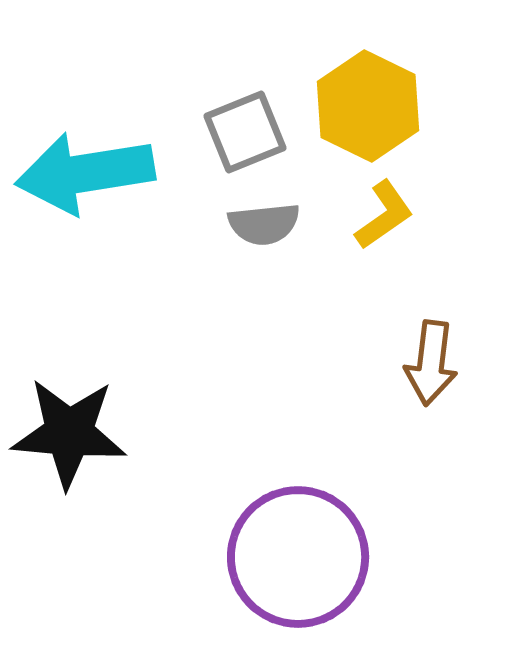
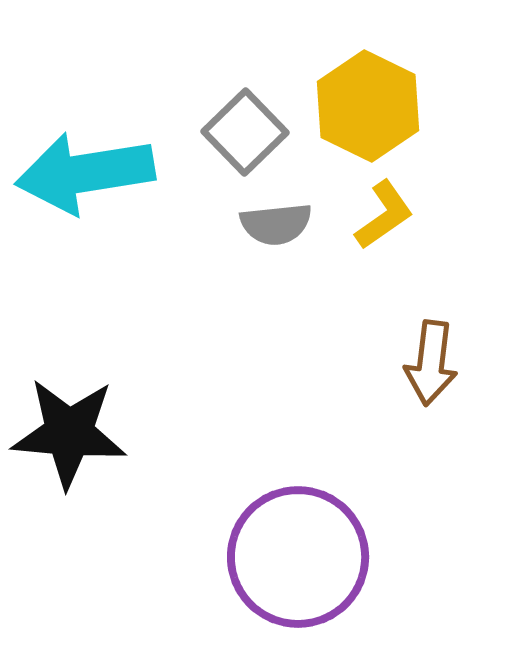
gray square: rotated 22 degrees counterclockwise
gray semicircle: moved 12 px right
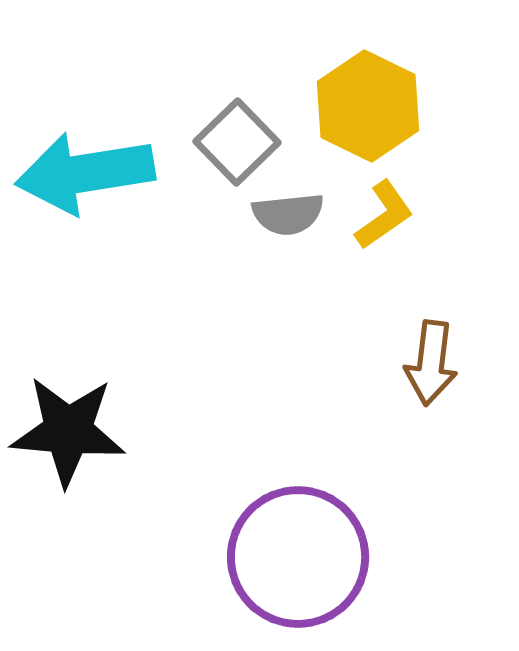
gray square: moved 8 px left, 10 px down
gray semicircle: moved 12 px right, 10 px up
black star: moved 1 px left, 2 px up
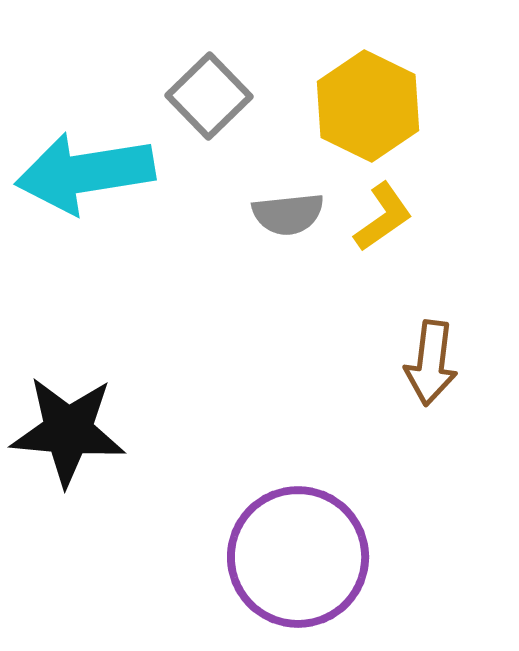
gray square: moved 28 px left, 46 px up
yellow L-shape: moved 1 px left, 2 px down
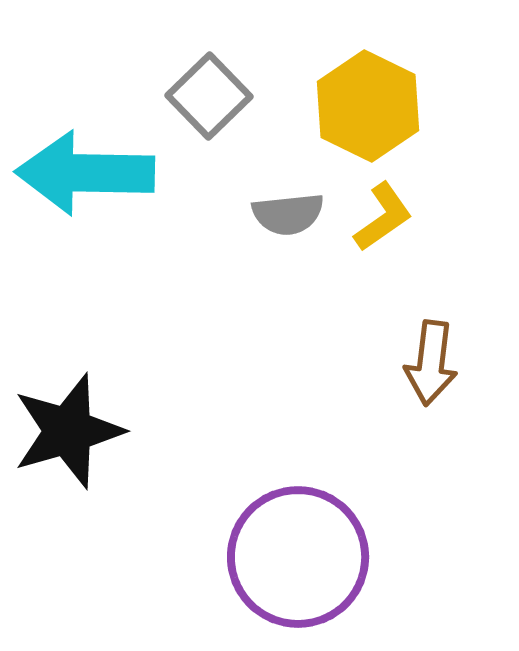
cyan arrow: rotated 10 degrees clockwise
black star: rotated 21 degrees counterclockwise
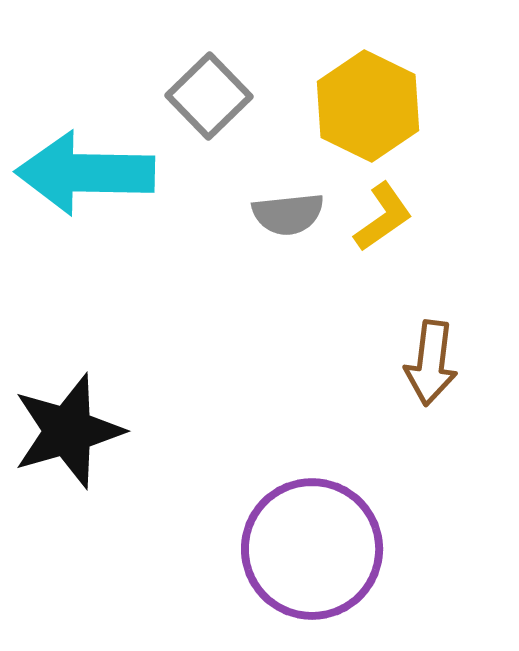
purple circle: moved 14 px right, 8 px up
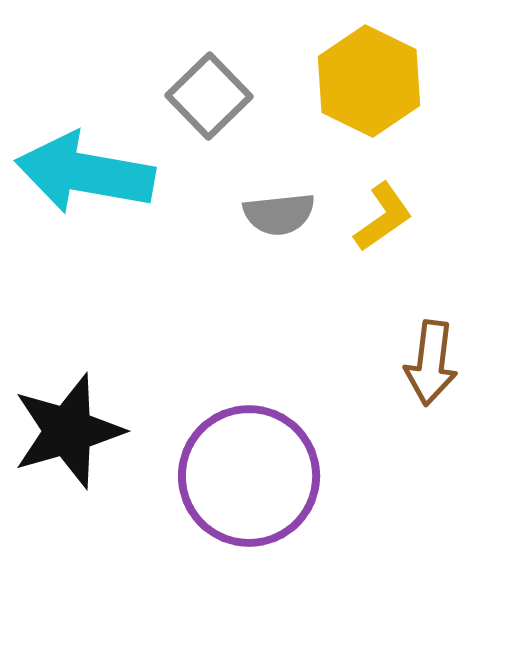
yellow hexagon: moved 1 px right, 25 px up
cyan arrow: rotated 9 degrees clockwise
gray semicircle: moved 9 px left
purple circle: moved 63 px left, 73 px up
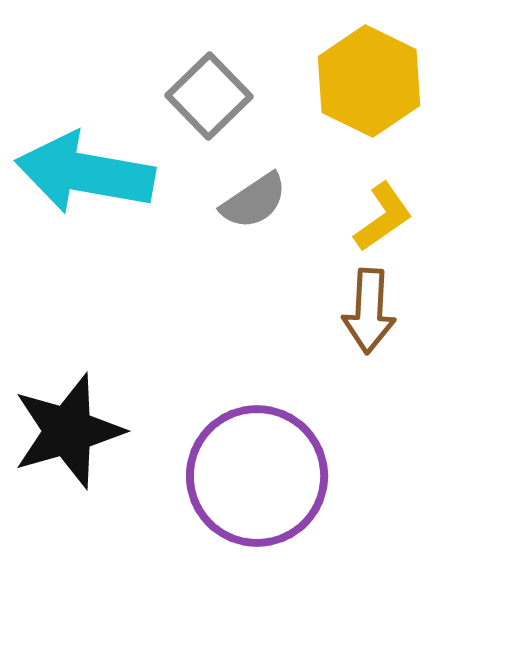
gray semicircle: moved 25 px left, 13 px up; rotated 28 degrees counterclockwise
brown arrow: moved 62 px left, 52 px up; rotated 4 degrees counterclockwise
purple circle: moved 8 px right
